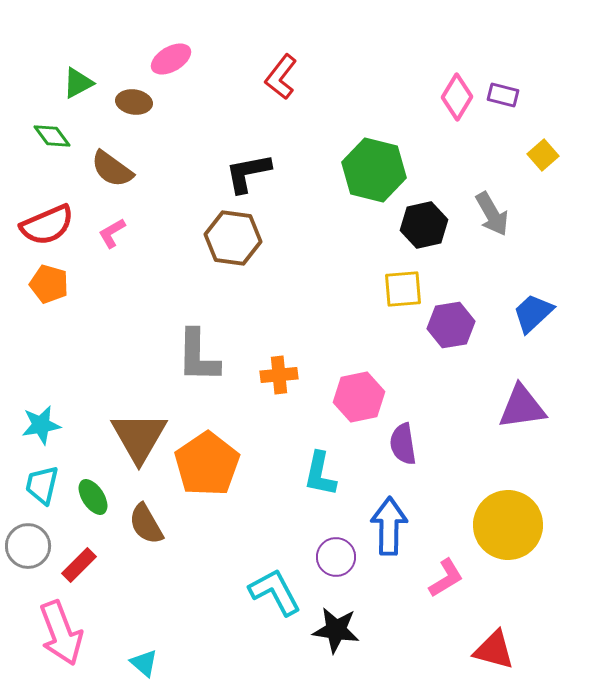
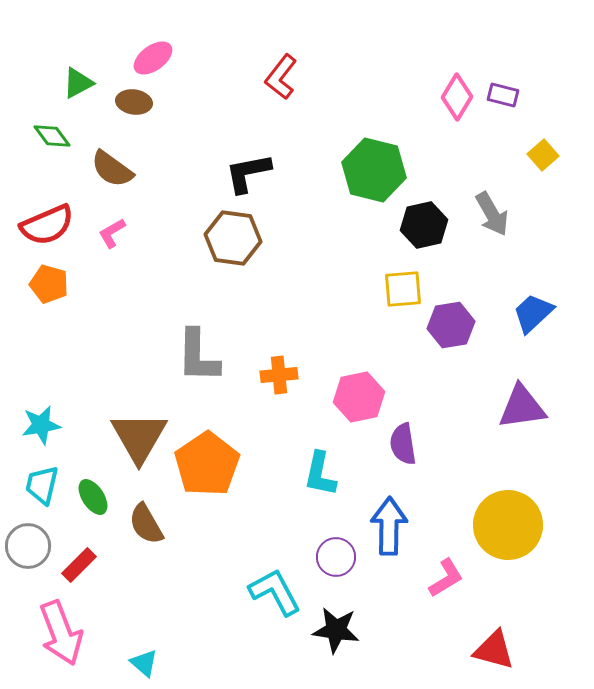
pink ellipse at (171, 59): moved 18 px left, 1 px up; rotated 6 degrees counterclockwise
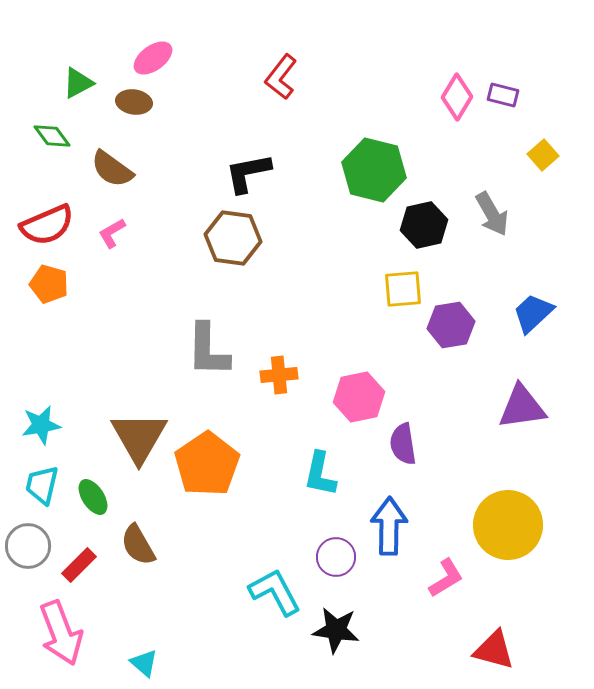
gray L-shape at (198, 356): moved 10 px right, 6 px up
brown semicircle at (146, 524): moved 8 px left, 21 px down
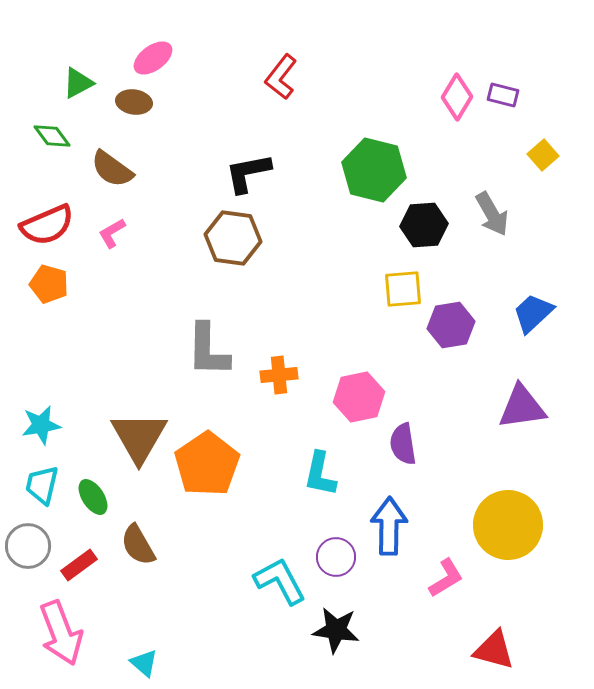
black hexagon at (424, 225): rotated 9 degrees clockwise
red rectangle at (79, 565): rotated 9 degrees clockwise
cyan L-shape at (275, 592): moved 5 px right, 11 px up
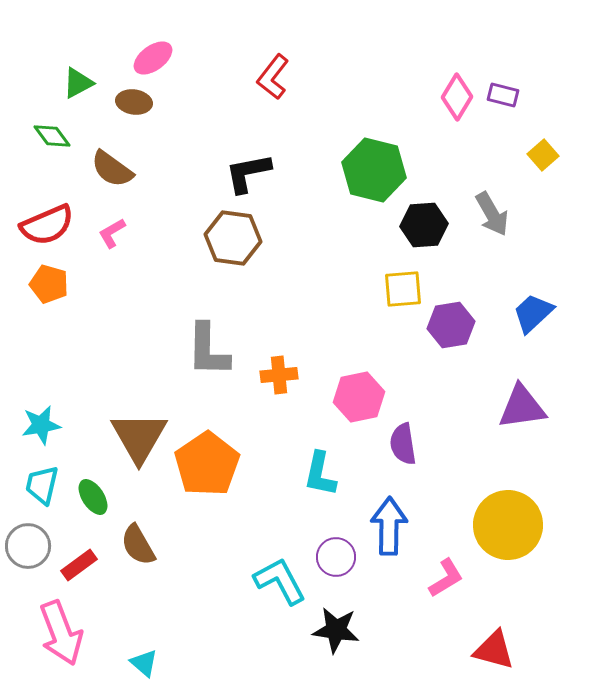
red L-shape at (281, 77): moved 8 px left
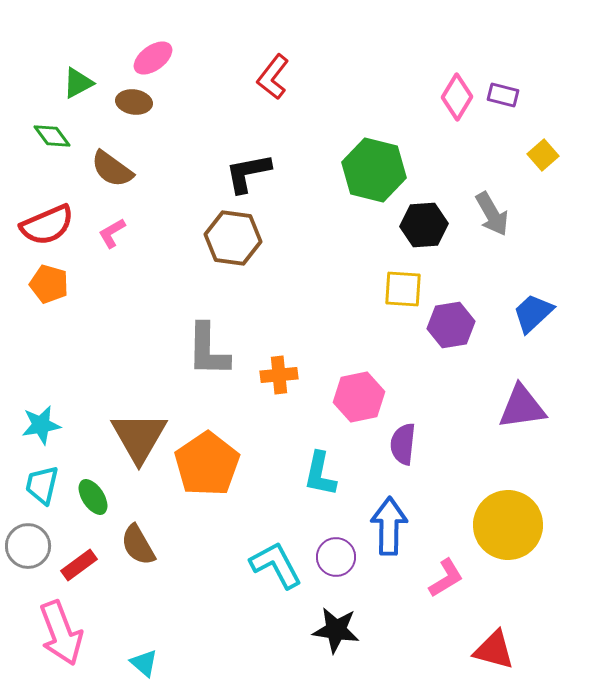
yellow square at (403, 289): rotated 9 degrees clockwise
purple semicircle at (403, 444): rotated 15 degrees clockwise
cyan L-shape at (280, 581): moved 4 px left, 16 px up
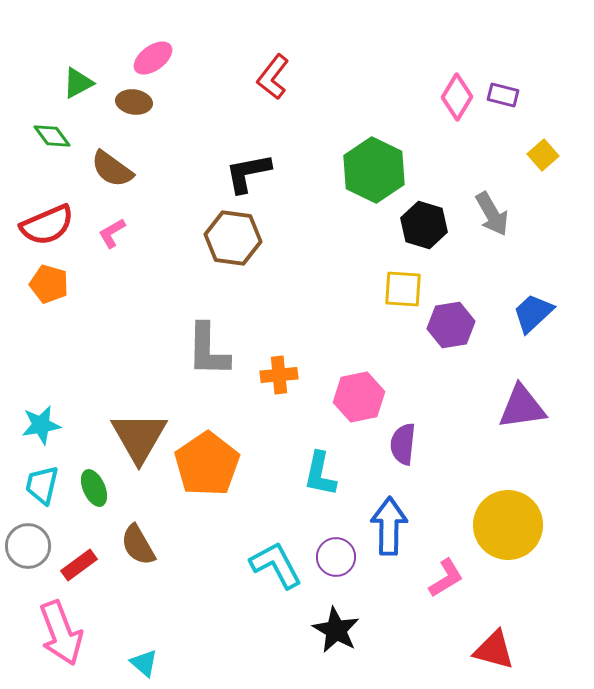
green hexagon at (374, 170): rotated 12 degrees clockwise
black hexagon at (424, 225): rotated 21 degrees clockwise
green ellipse at (93, 497): moved 1 px right, 9 px up; rotated 9 degrees clockwise
black star at (336, 630): rotated 21 degrees clockwise
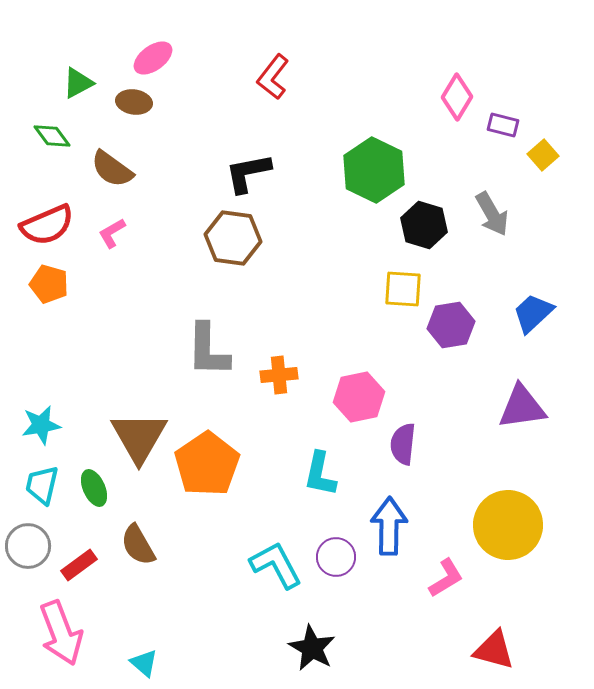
purple rectangle at (503, 95): moved 30 px down
black star at (336, 630): moved 24 px left, 18 px down
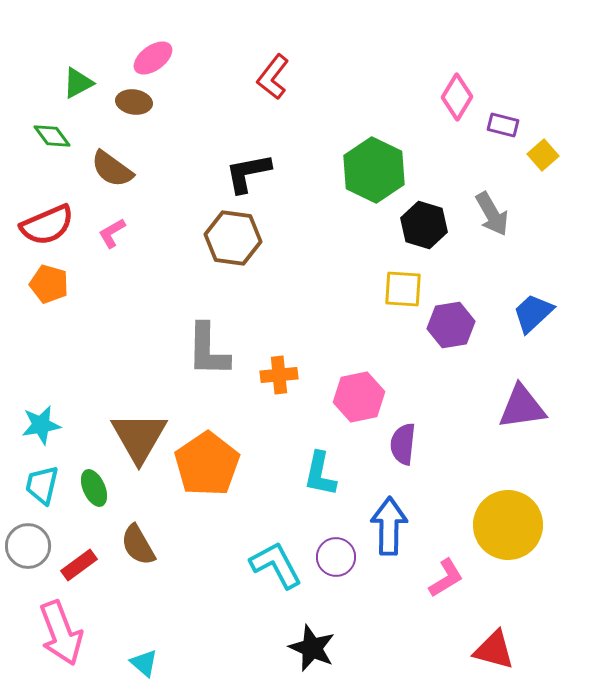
black star at (312, 648): rotated 6 degrees counterclockwise
